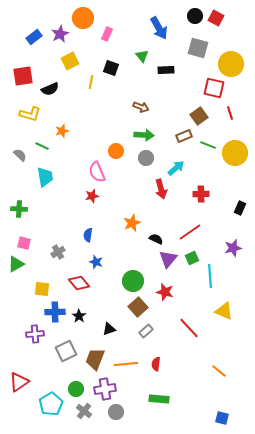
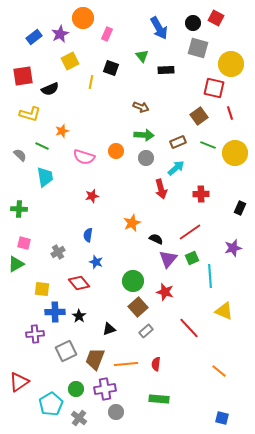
black circle at (195, 16): moved 2 px left, 7 px down
brown rectangle at (184, 136): moved 6 px left, 6 px down
pink semicircle at (97, 172): moved 13 px left, 15 px up; rotated 50 degrees counterclockwise
gray cross at (84, 411): moved 5 px left, 7 px down
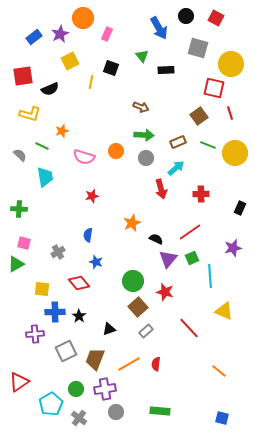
black circle at (193, 23): moved 7 px left, 7 px up
orange line at (126, 364): moved 3 px right; rotated 25 degrees counterclockwise
green rectangle at (159, 399): moved 1 px right, 12 px down
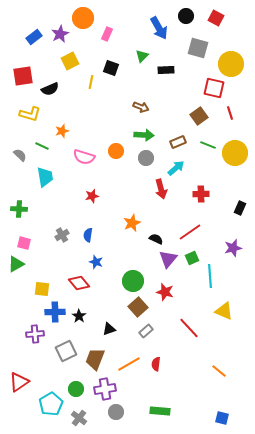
green triangle at (142, 56): rotated 24 degrees clockwise
gray cross at (58, 252): moved 4 px right, 17 px up
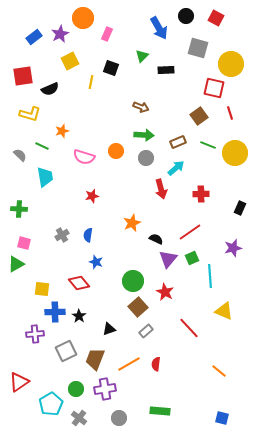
red star at (165, 292): rotated 12 degrees clockwise
gray circle at (116, 412): moved 3 px right, 6 px down
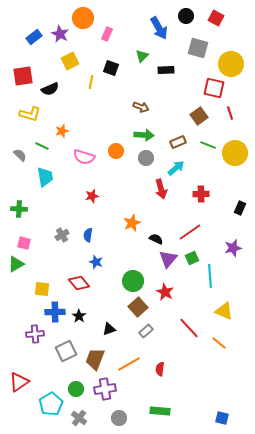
purple star at (60, 34): rotated 18 degrees counterclockwise
red semicircle at (156, 364): moved 4 px right, 5 px down
orange line at (219, 371): moved 28 px up
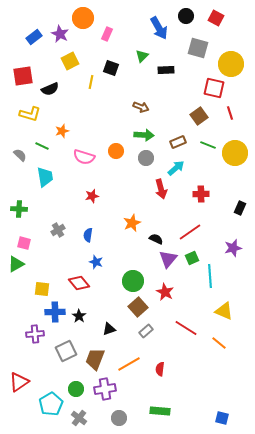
gray cross at (62, 235): moved 4 px left, 5 px up
red line at (189, 328): moved 3 px left; rotated 15 degrees counterclockwise
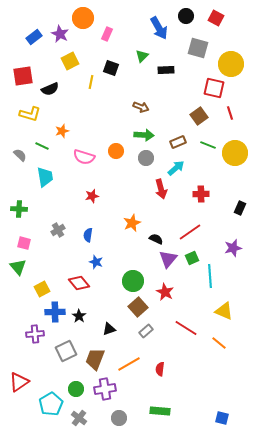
green triangle at (16, 264): moved 2 px right, 3 px down; rotated 42 degrees counterclockwise
yellow square at (42, 289): rotated 35 degrees counterclockwise
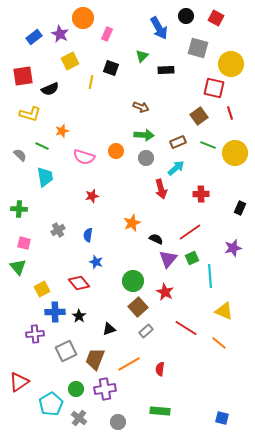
gray circle at (119, 418): moved 1 px left, 4 px down
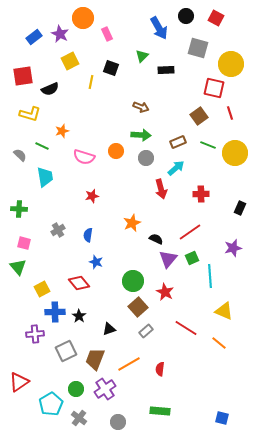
pink rectangle at (107, 34): rotated 48 degrees counterclockwise
green arrow at (144, 135): moved 3 px left
purple cross at (105, 389): rotated 25 degrees counterclockwise
